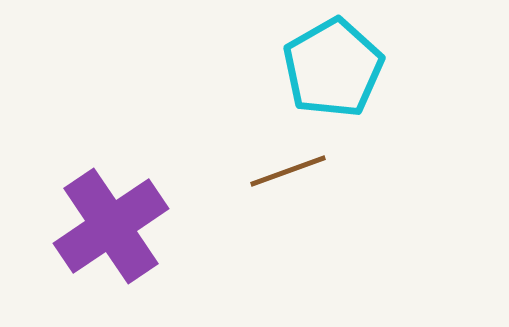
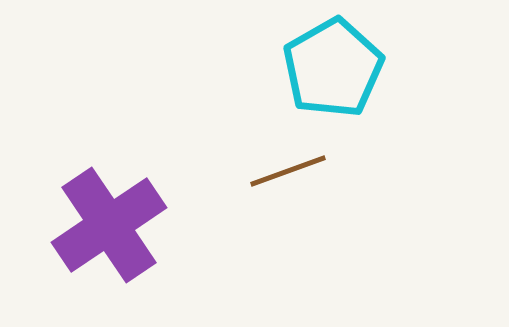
purple cross: moved 2 px left, 1 px up
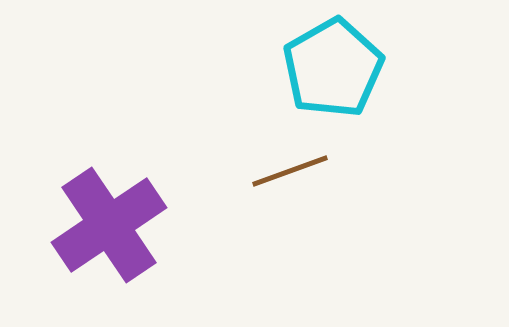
brown line: moved 2 px right
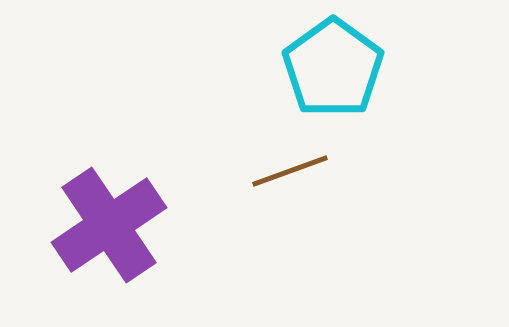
cyan pentagon: rotated 6 degrees counterclockwise
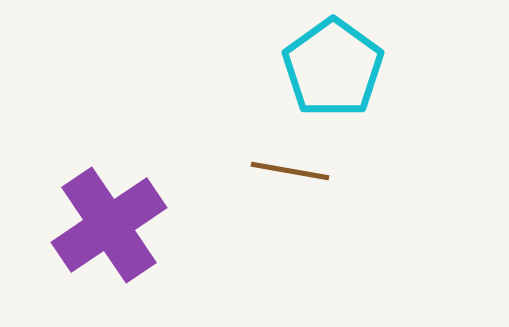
brown line: rotated 30 degrees clockwise
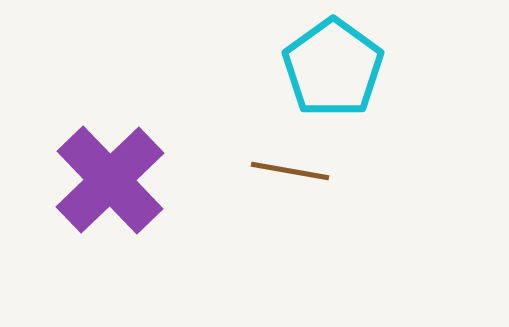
purple cross: moved 1 px right, 45 px up; rotated 10 degrees counterclockwise
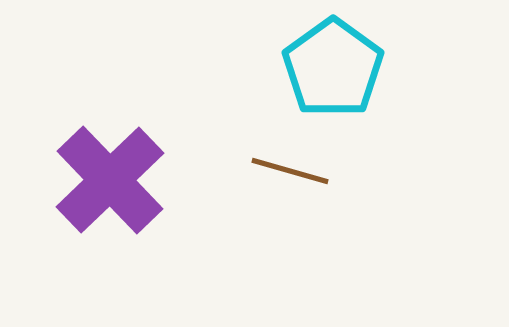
brown line: rotated 6 degrees clockwise
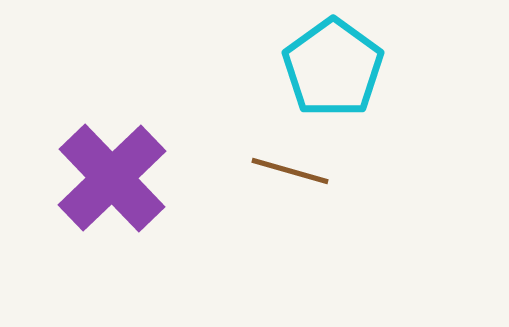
purple cross: moved 2 px right, 2 px up
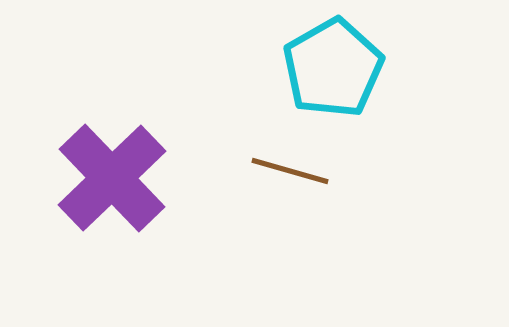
cyan pentagon: rotated 6 degrees clockwise
